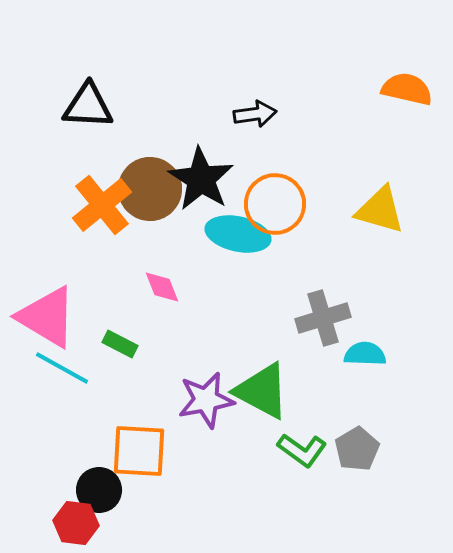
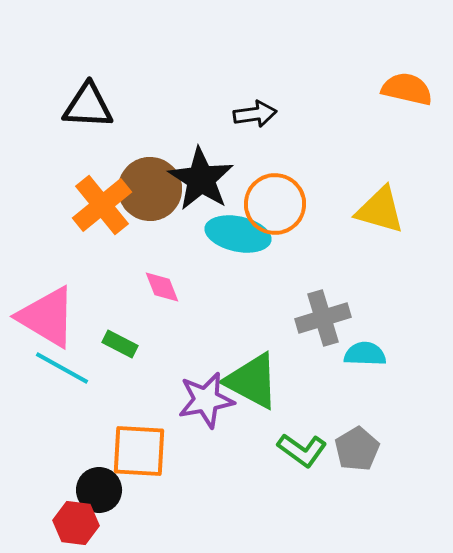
green triangle: moved 10 px left, 10 px up
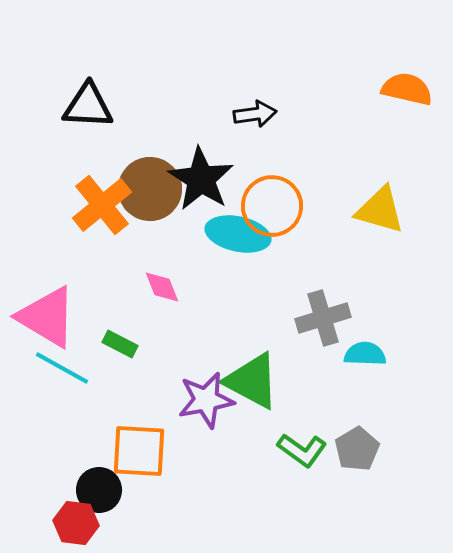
orange circle: moved 3 px left, 2 px down
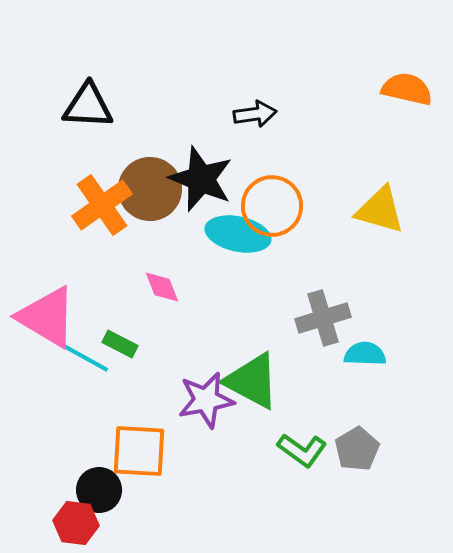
black star: rotated 10 degrees counterclockwise
orange cross: rotated 4 degrees clockwise
cyan line: moved 20 px right, 12 px up
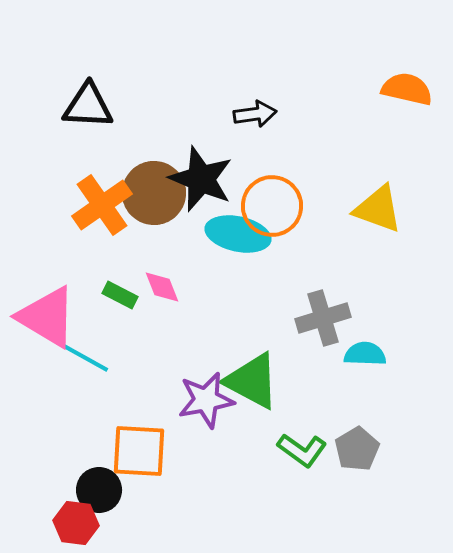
brown circle: moved 4 px right, 4 px down
yellow triangle: moved 2 px left, 1 px up; rotated 4 degrees clockwise
green rectangle: moved 49 px up
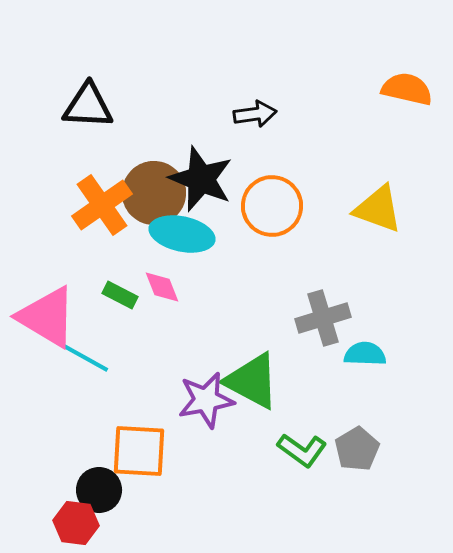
cyan ellipse: moved 56 px left
